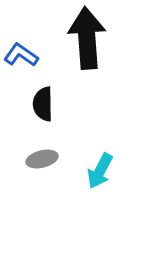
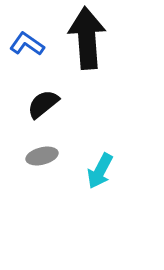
blue L-shape: moved 6 px right, 11 px up
black semicircle: rotated 52 degrees clockwise
gray ellipse: moved 3 px up
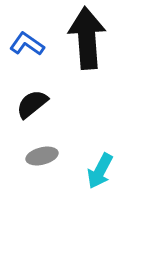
black semicircle: moved 11 px left
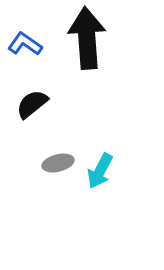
blue L-shape: moved 2 px left
gray ellipse: moved 16 px right, 7 px down
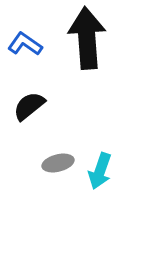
black semicircle: moved 3 px left, 2 px down
cyan arrow: rotated 9 degrees counterclockwise
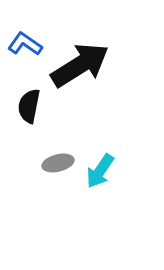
black arrow: moved 7 px left, 27 px down; rotated 62 degrees clockwise
black semicircle: rotated 40 degrees counterclockwise
cyan arrow: rotated 15 degrees clockwise
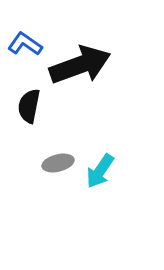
black arrow: rotated 12 degrees clockwise
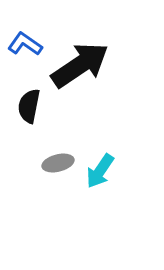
black arrow: rotated 14 degrees counterclockwise
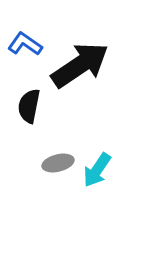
cyan arrow: moved 3 px left, 1 px up
